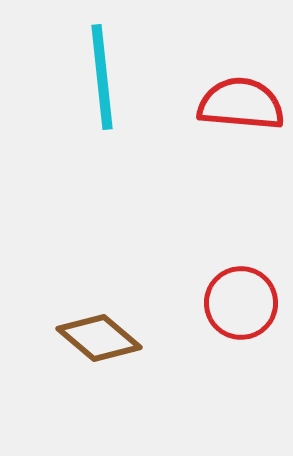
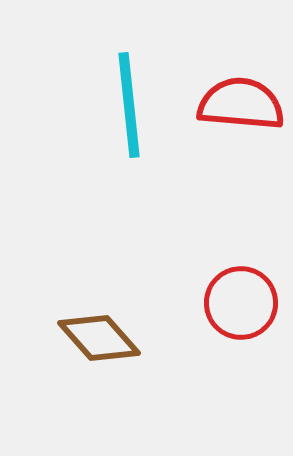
cyan line: moved 27 px right, 28 px down
brown diamond: rotated 8 degrees clockwise
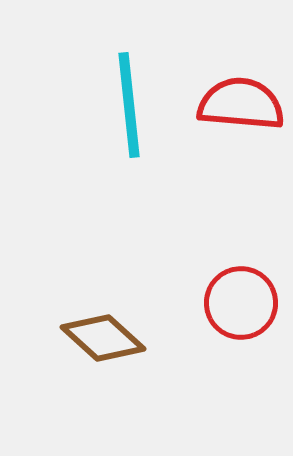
brown diamond: moved 4 px right; rotated 6 degrees counterclockwise
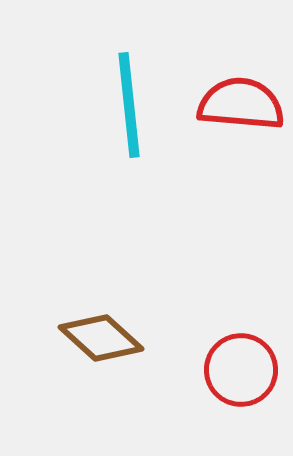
red circle: moved 67 px down
brown diamond: moved 2 px left
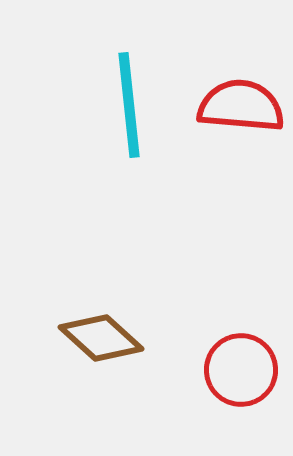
red semicircle: moved 2 px down
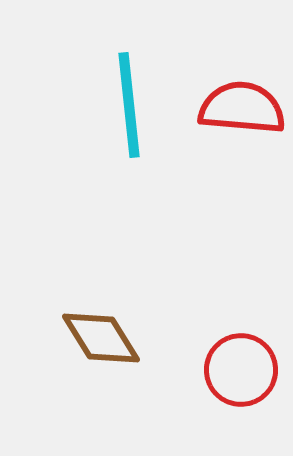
red semicircle: moved 1 px right, 2 px down
brown diamond: rotated 16 degrees clockwise
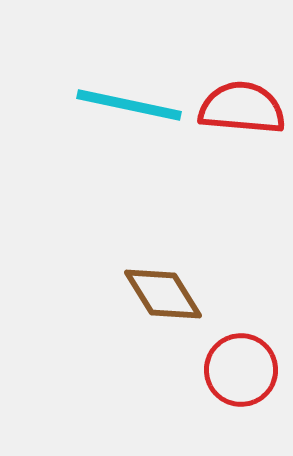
cyan line: rotated 72 degrees counterclockwise
brown diamond: moved 62 px right, 44 px up
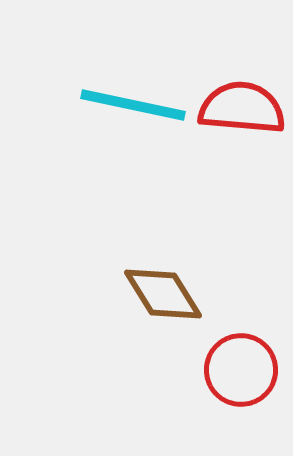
cyan line: moved 4 px right
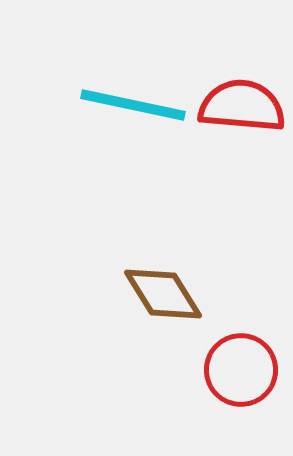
red semicircle: moved 2 px up
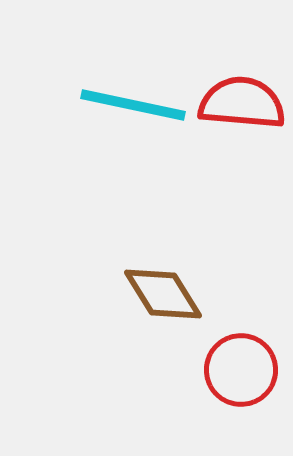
red semicircle: moved 3 px up
